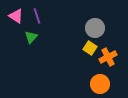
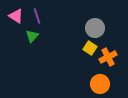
green triangle: moved 1 px right, 1 px up
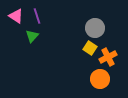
orange circle: moved 5 px up
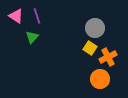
green triangle: moved 1 px down
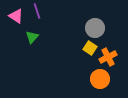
purple line: moved 5 px up
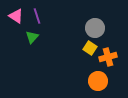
purple line: moved 5 px down
orange cross: rotated 12 degrees clockwise
orange circle: moved 2 px left, 2 px down
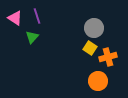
pink triangle: moved 1 px left, 2 px down
gray circle: moved 1 px left
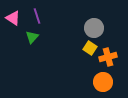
pink triangle: moved 2 px left
orange circle: moved 5 px right, 1 px down
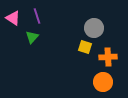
yellow square: moved 5 px left, 1 px up; rotated 16 degrees counterclockwise
orange cross: rotated 12 degrees clockwise
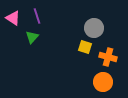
orange cross: rotated 18 degrees clockwise
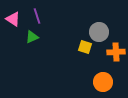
pink triangle: moved 1 px down
gray circle: moved 5 px right, 4 px down
green triangle: rotated 24 degrees clockwise
orange cross: moved 8 px right, 5 px up; rotated 18 degrees counterclockwise
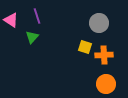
pink triangle: moved 2 px left, 1 px down
gray circle: moved 9 px up
green triangle: rotated 24 degrees counterclockwise
orange cross: moved 12 px left, 3 px down
orange circle: moved 3 px right, 2 px down
